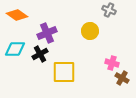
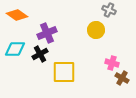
yellow circle: moved 6 px right, 1 px up
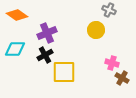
black cross: moved 5 px right, 1 px down
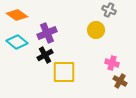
cyan diamond: moved 2 px right, 7 px up; rotated 40 degrees clockwise
brown cross: moved 2 px left, 3 px down
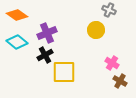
pink cross: rotated 16 degrees clockwise
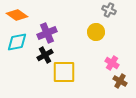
yellow circle: moved 2 px down
cyan diamond: rotated 50 degrees counterclockwise
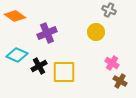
orange diamond: moved 2 px left, 1 px down
cyan diamond: moved 13 px down; rotated 35 degrees clockwise
black cross: moved 6 px left, 11 px down
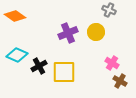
purple cross: moved 21 px right
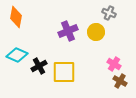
gray cross: moved 3 px down
orange diamond: moved 1 px right, 1 px down; rotated 65 degrees clockwise
purple cross: moved 2 px up
pink cross: moved 2 px right, 1 px down
